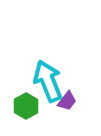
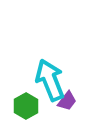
cyan arrow: moved 2 px right, 1 px up
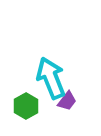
cyan arrow: moved 1 px right, 2 px up
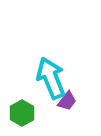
green hexagon: moved 4 px left, 7 px down
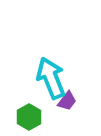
green hexagon: moved 7 px right, 4 px down
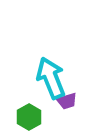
purple trapezoid: rotated 35 degrees clockwise
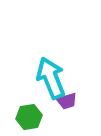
green hexagon: rotated 20 degrees clockwise
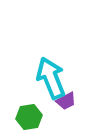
purple trapezoid: moved 1 px left; rotated 10 degrees counterclockwise
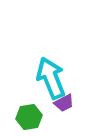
purple trapezoid: moved 2 px left, 2 px down
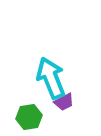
purple trapezoid: moved 1 px up
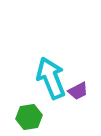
purple trapezoid: moved 14 px right, 11 px up
